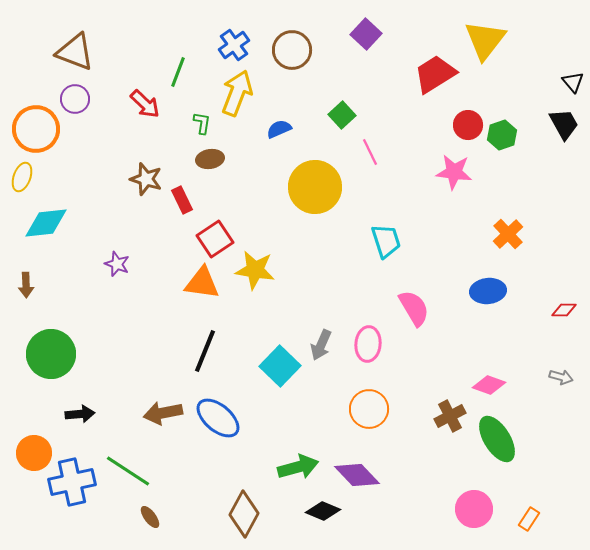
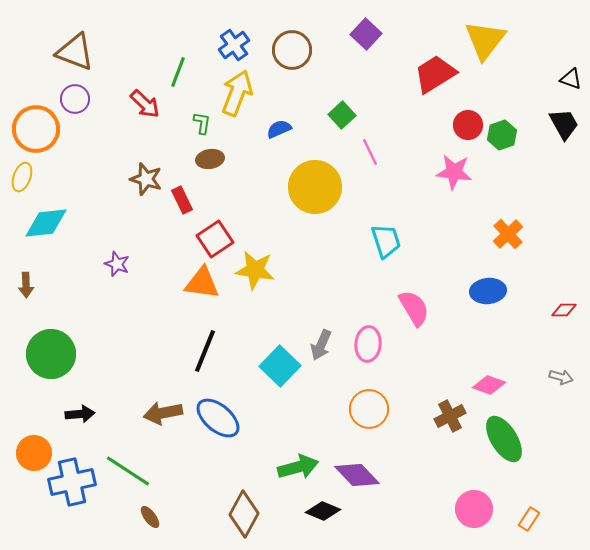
black triangle at (573, 82): moved 2 px left, 3 px up; rotated 30 degrees counterclockwise
green ellipse at (497, 439): moved 7 px right
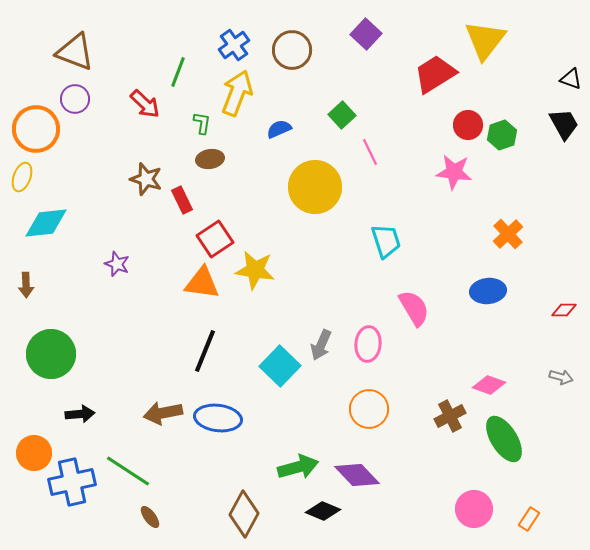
blue ellipse at (218, 418): rotated 33 degrees counterclockwise
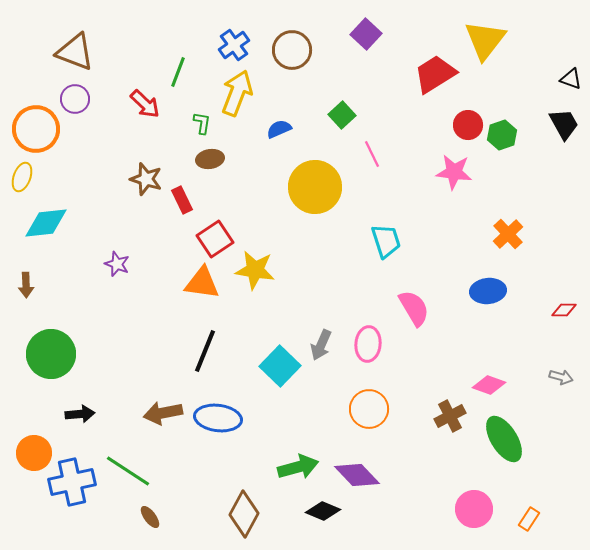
pink line at (370, 152): moved 2 px right, 2 px down
